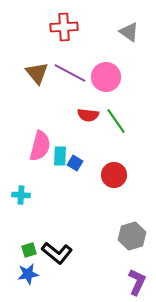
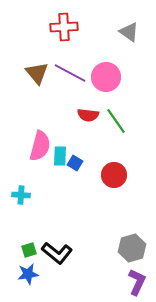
gray hexagon: moved 12 px down
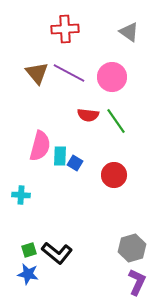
red cross: moved 1 px right, 2 px down
purple line: moved 1 px left
pink circle: moved 6 px right
blue star: rotated 20 degrees clockwise
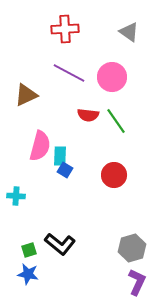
brown triangle: moved 11 px left, 22 px down; rotated 45 degrees clockwise
blue square: moved 10 px left, 7 px down
cyan cross: moved 5 px left, 1 px down
black L-shape: moved 3 px right, 9 px up
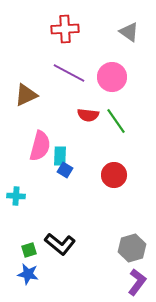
purple L-shape: rotated 12 degrees clockwise
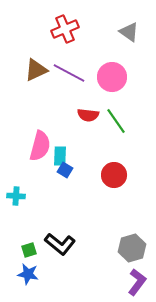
red cross: rotated 20 degrees counterclockwise
brown triangle: moved 10 px right, 25 px up
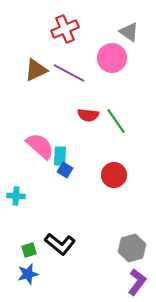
pink circle: moved 19 px up
pink semicircle: rotated 64 degrees counterclockwise
blue star: rotated 25 degrees counterclockwise
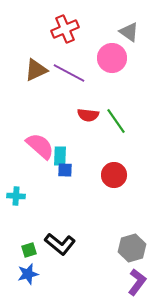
blue square: rotated 28 degrees counterclockwise
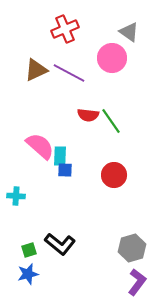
green line: moved 5 px left
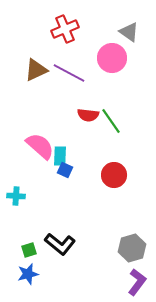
blue square: rotated 21 degrees clockwise
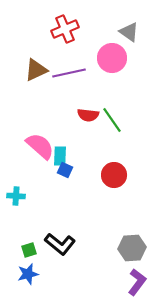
purple line: rotated 40 degrees counterclockwise
green line: moved 1 px right, 1 px up
gray hexagon: rotated 12 degrees clockwise
